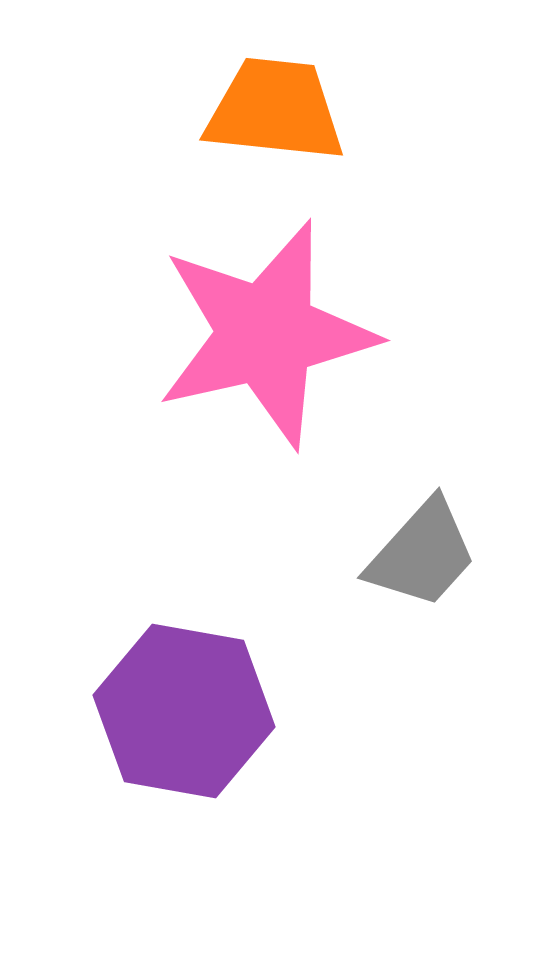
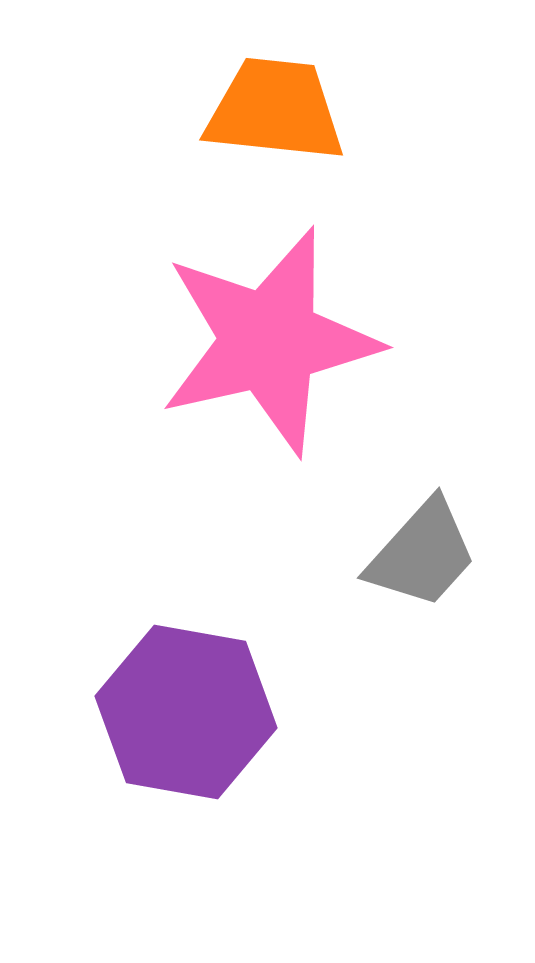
pink star: moved 3 px right, 7 px down
purple hexagon: moved 2 px right, 1 px down
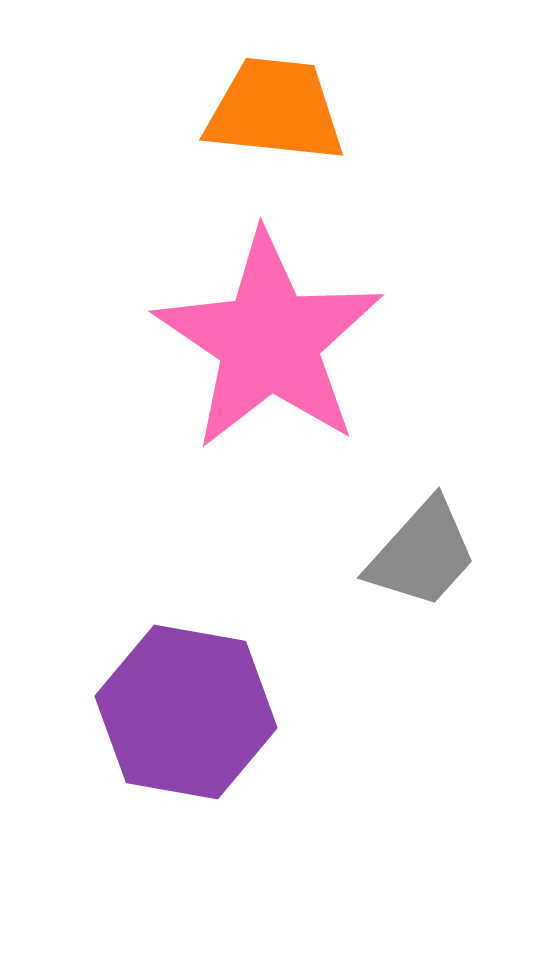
pink star: rotated 25 degrees counterclockwise
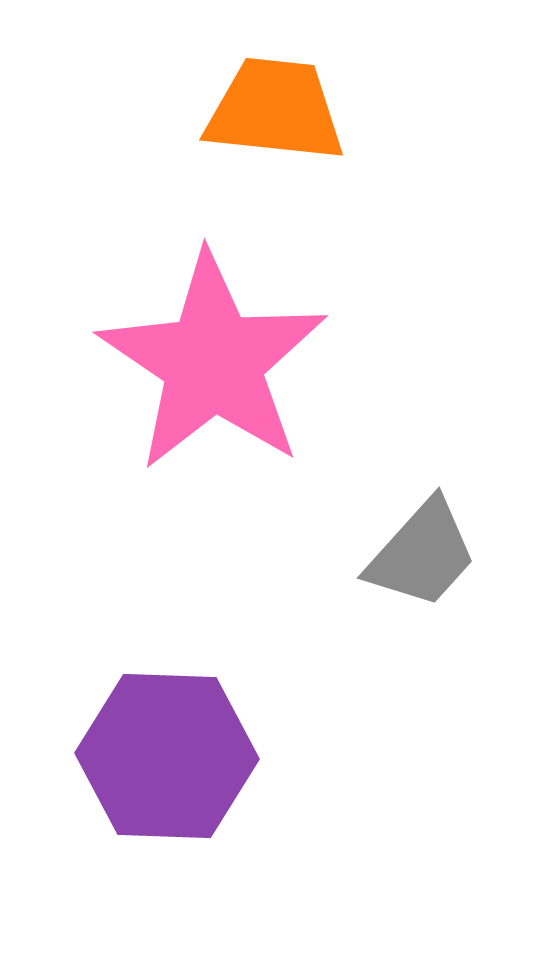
pink star: moved 56 px left, 21 px down
purple hexagon: moved 19 px left, 44 px down; rotated 8 degrees counterclockwise
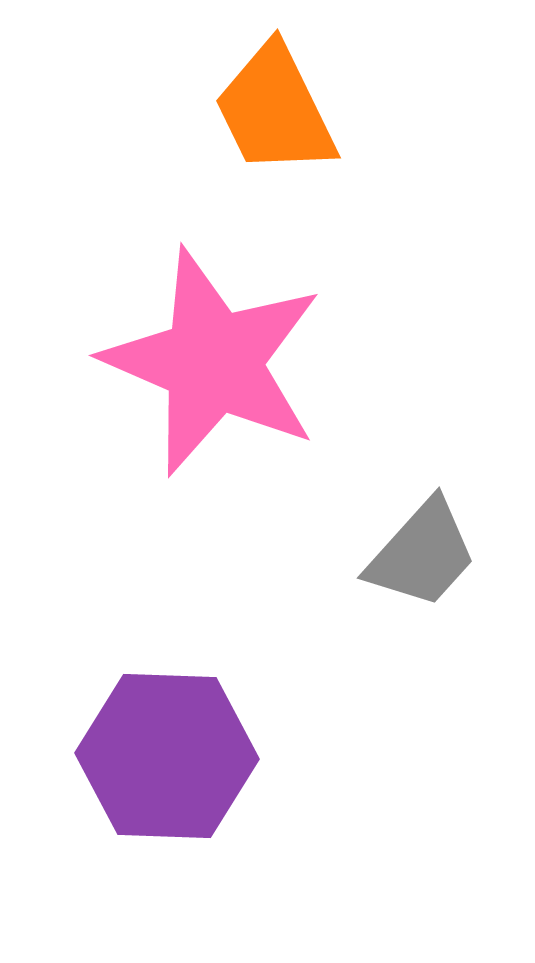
orange trapezoid: rotated 122 degrees counterclockwise
pink star: rotated 11 degrees counterclockwise
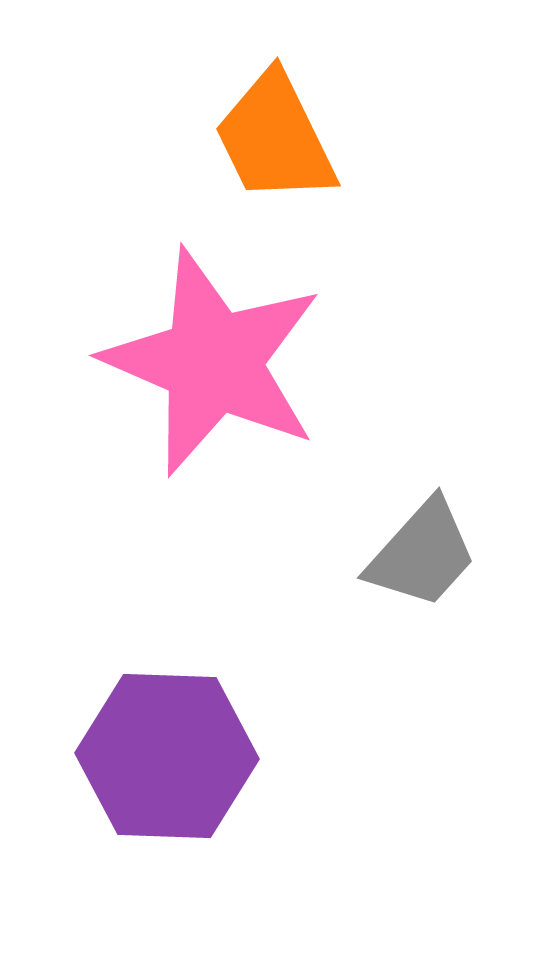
orange trapezoid: moved 28 px down
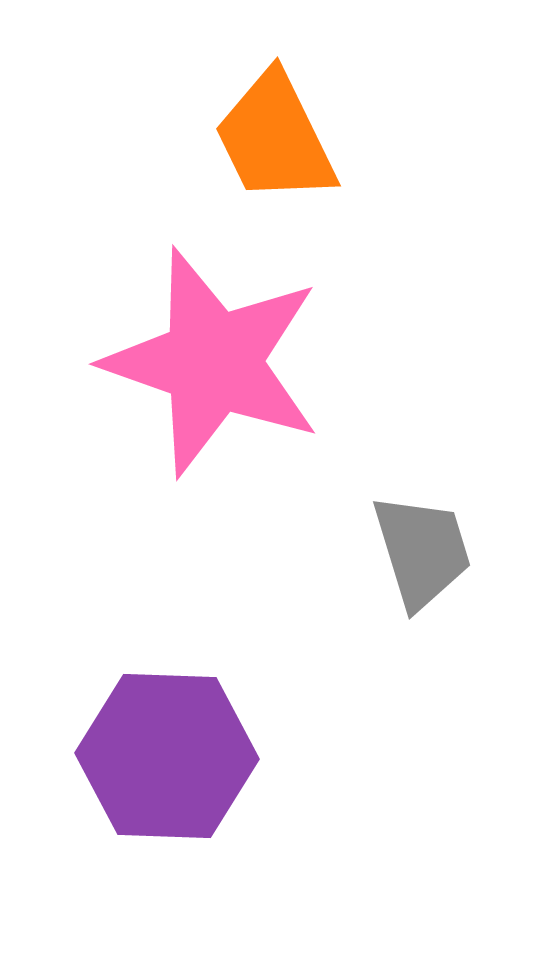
pink star: rotated 4 degrees counterclockwise
gray trapezoid: moved 3 px up; rotated 59 degrees counterclockwise
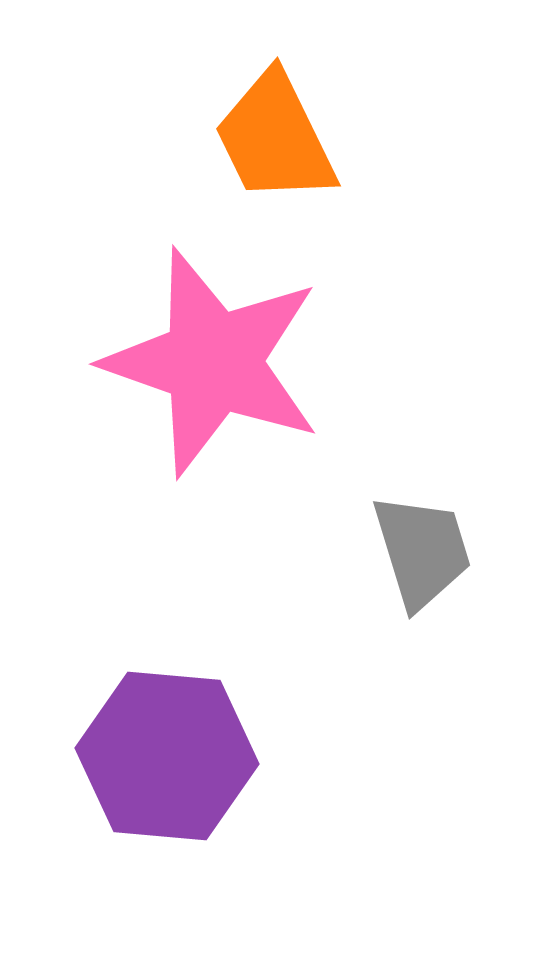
purple hexagon: rotated 3 degrees clockwise
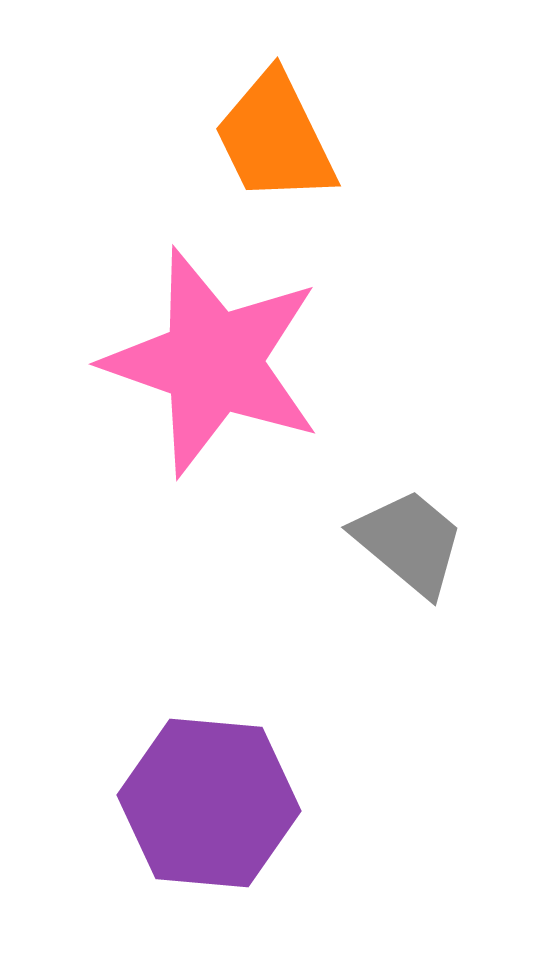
gray trapezoid: moved 13 px left, 9 px up; rotated 33 degrees counterclockwise
purple hexagon: moved 42 px right, 47 px down
